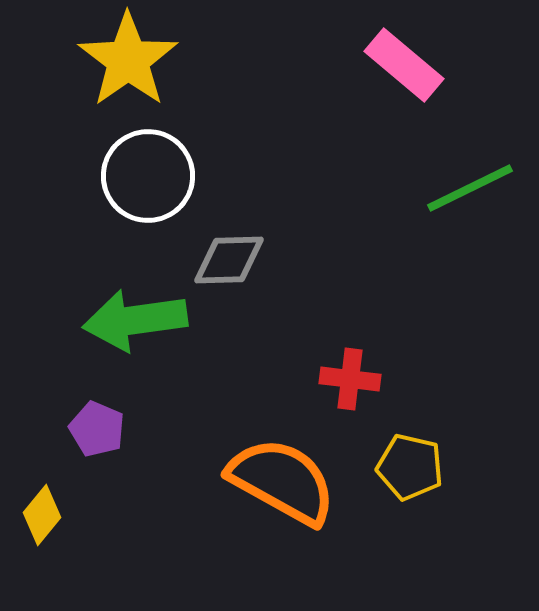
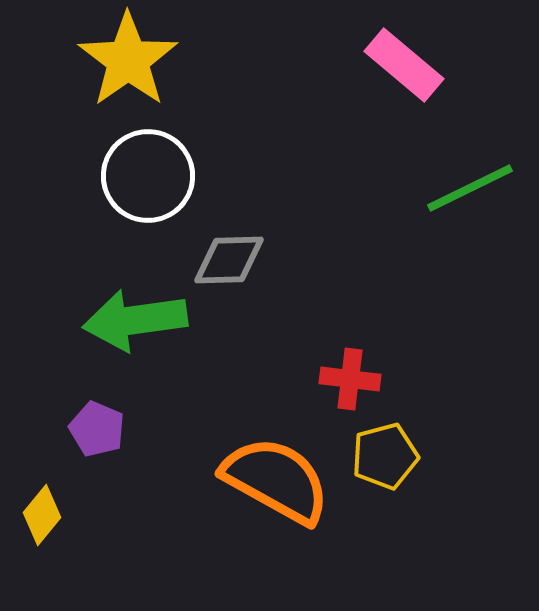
yellow pentagon: moved 25 px left, 11 px up; rotated 28 degrees counterclockwise
orange semicircle: moved 6 px left, 1 px up
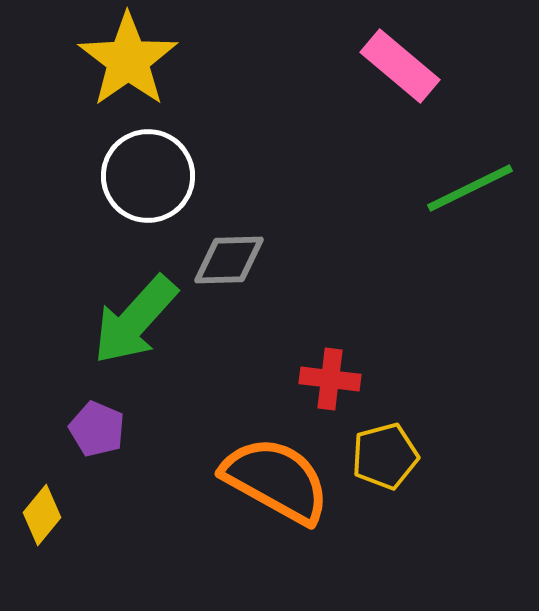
pink rectangle: moved 4 px left, 1 px down
green arrow: rotated 40 degrees counterclockwise
red cross: moved 20 px left
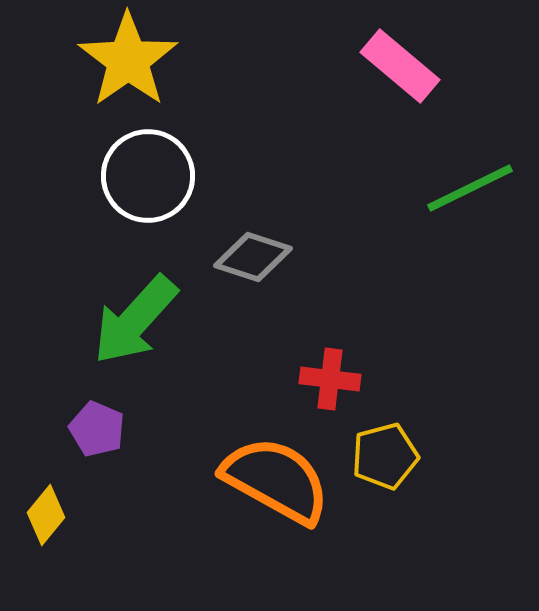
gray diamond: moved 24 px right, 3 px up; rotated 20 degrees clockwise
yellow diamond: moved 4 px right
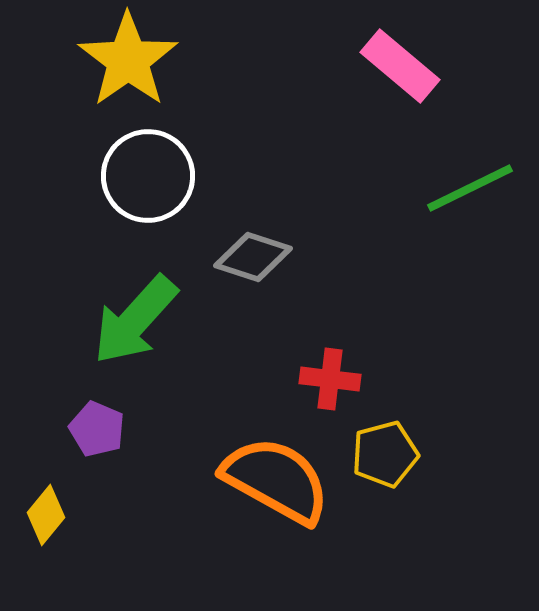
yellow pentagon: moved 2 px up
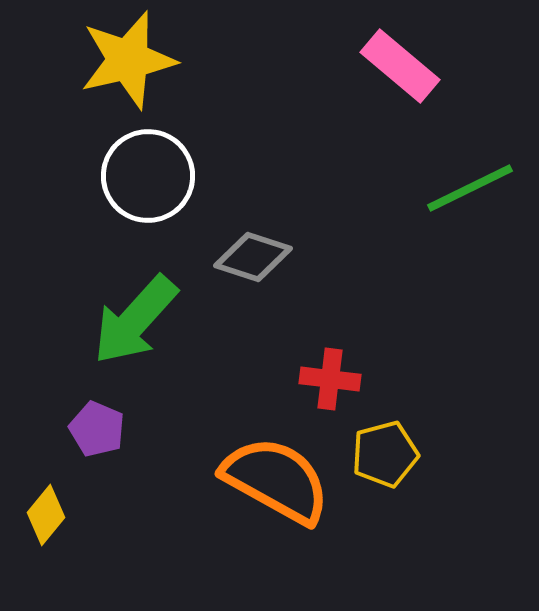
yellow star: rotated 22 degrees clockwise
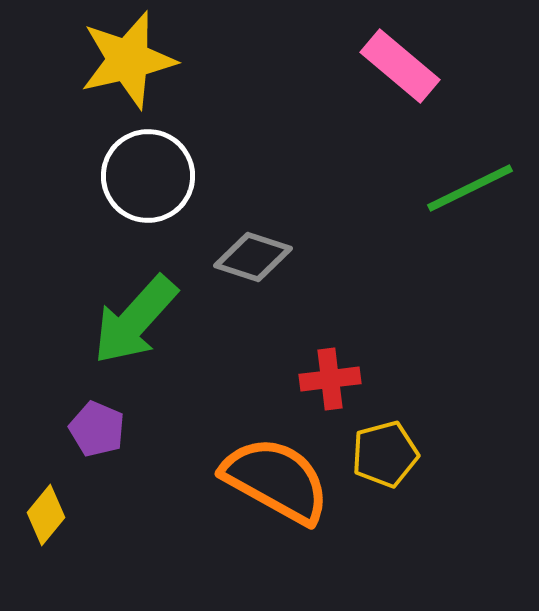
red cross: rotated 14 degrees counterclockwise
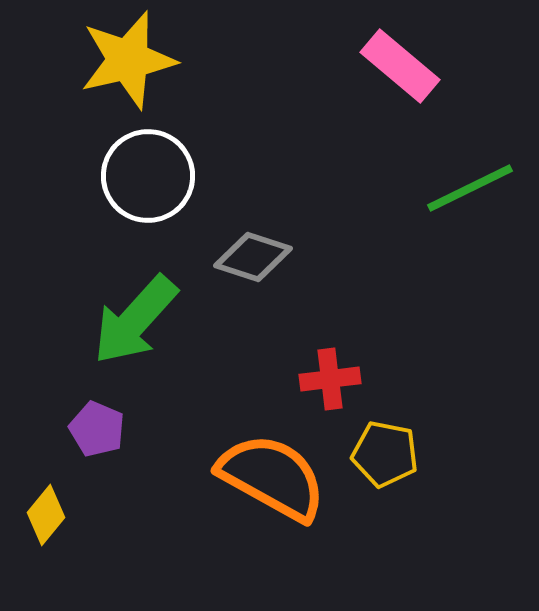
yellow pentagon: rotated 26 degrees clockwise
orange semicircle: moved 4 px left, 3 px up
